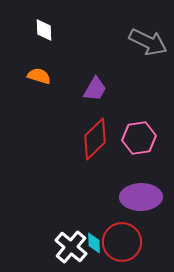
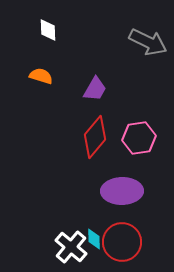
white diamond: moved 4 px right
orange semicircle: moved 2 px right
red diamond: moved 2 px up; rotated 6 degrees counterclockwise
purple ellipse: moved 19 px left, 6 px up
cyan diamond: moved 4 px up
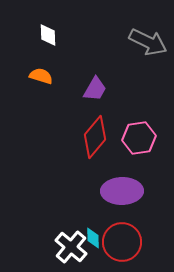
white diamond: moved 5 px down
cyan diamond: moved 1 px left, 1 px up
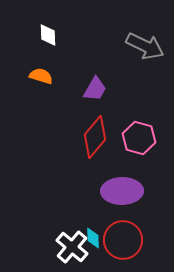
gray arrow: moved 3 px left, 4 px down
pink hexagon: rotated 24 degrees clockwise
red circle: moved 1 px right, 2 px up
white cross: moved 1 px right
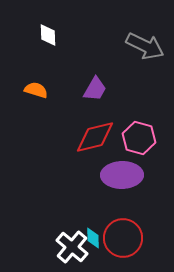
orange semicircle: moved 5 px left, 14 px down
red diamond: rotated 36 degrees clockwise
purple ellipse: moved 16 px up
red circle: moved 2 px up
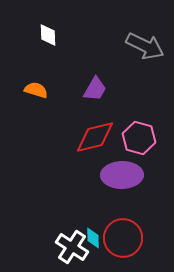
white cross: rotated 8 degrees counterclockwise
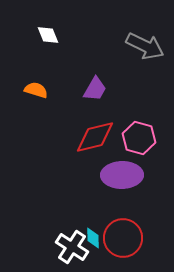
white diamond: rotated 20 degrees counterclockwise
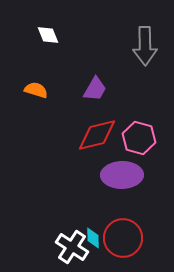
gray arrow: rotated 63 degrees clockwise
red diamond: moved 2 px right, 2 px up
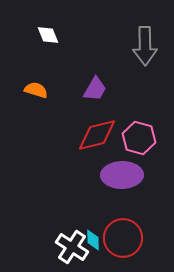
cyan diamond: moved 2 px down
